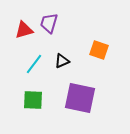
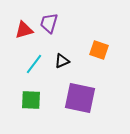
green square: moved 2 px left
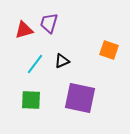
orange square: moved 10 px right
cyan line: moved 1 px right
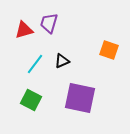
green square: rotated 25 degrees clockwise
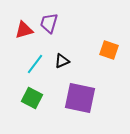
green square: moved 1 px right, 2 px up
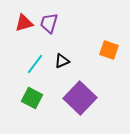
red triangle: moved 7 px up
purple square: rotated 32 degrees clockwise
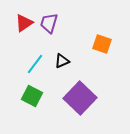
red triangle: rotated 18 degrees counterclockwise
orange square: moved 7 px left, 6 px up
green square: moved 2 px up
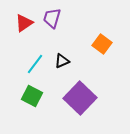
purple trapezoid: moved 3 px right, 5 px up
orange square: rotated 18 degrees clockwise
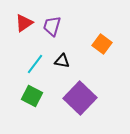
purple trapezoid: moved 8 px down
black triangle: rotated 35 degrees clockwise
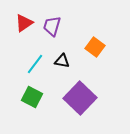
orange square: moved 7 px left, 3 px down
green square: moved 1 px down
